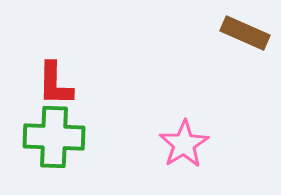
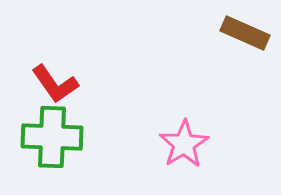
red L-shape: rotated 36 degrees counterclockwise
green cross: moved 2 px left
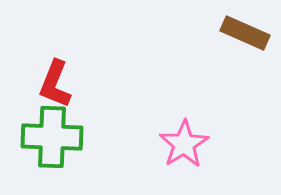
red L-shape: rotated 57 degrees clockwise
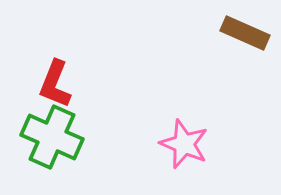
green cross: rotated 22 degrees clockwise
pink star: rotated 18 degrees counterclockwise
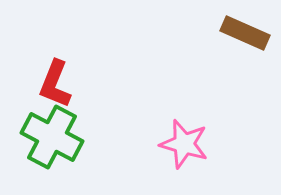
green cross: rotated 4 degrees clockwise
pink star: rotated 6 degrees counterclockwise
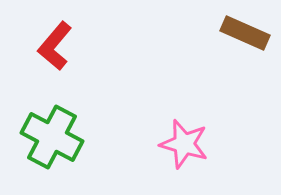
red L-shape: moved 38 px up; rotated 18 degrees clockwise
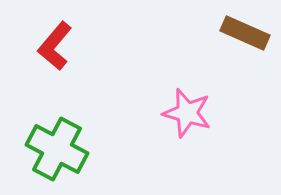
green cross: moved 5 px right, 12 px down
pink star: moved 3 px right, 31 px up
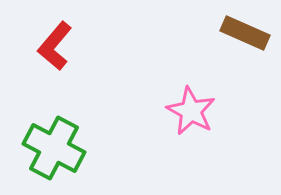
pink star: moved 4 px right, 2 px up; rotated 12 degrees clockwise
green cross: moved 3 px left, 1 px up
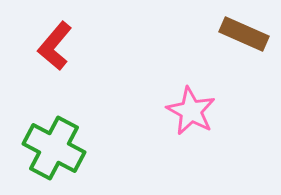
brown rectangle: moved 1 px left, 1 px down
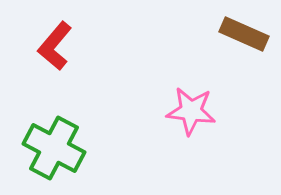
pink star: rotated 21 degrees counterclockwise
